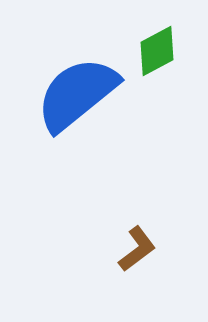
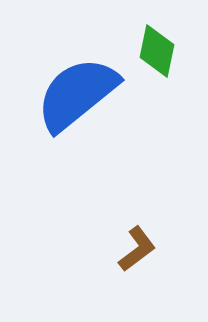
green diamond: rotated 50 degrees counterclockwise
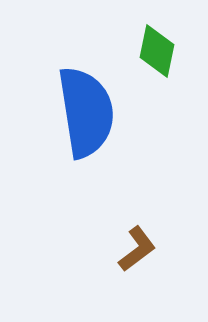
blue semicircle: moved 9 px right, 18 px down; rotated 120 degrees clockwise
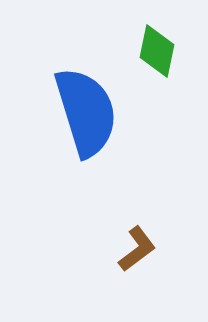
blue semicircle: rotated 8 degrees counterclockwise
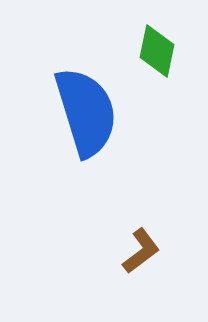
brown L-shape: moved 4 px right, 2 px down
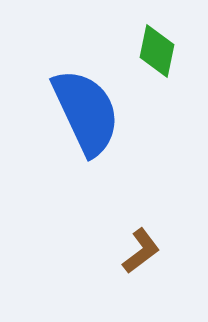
blue semicircle: rotated 8 degrees counterclockwise
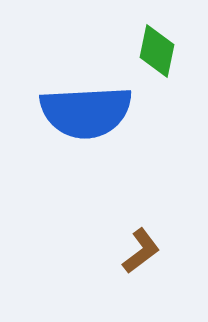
blue semicircle: rotated 112 degrees clockwise
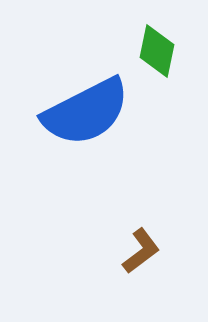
blue semicircle: rotated 24 degrees counterclockwise
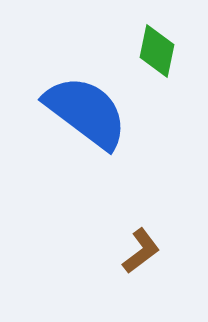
blue semicircle: rotated 116 degrees counterclockwise
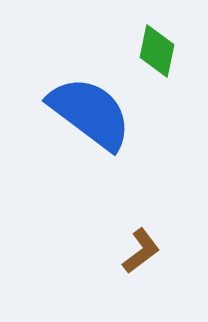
blue semicircle: moved 4 px right, 1 px down
